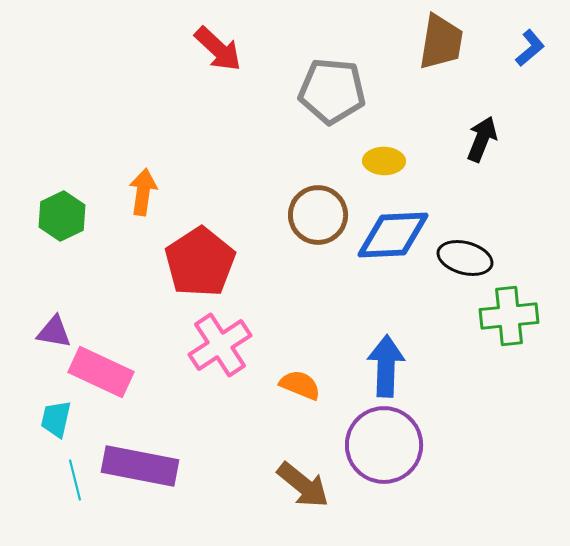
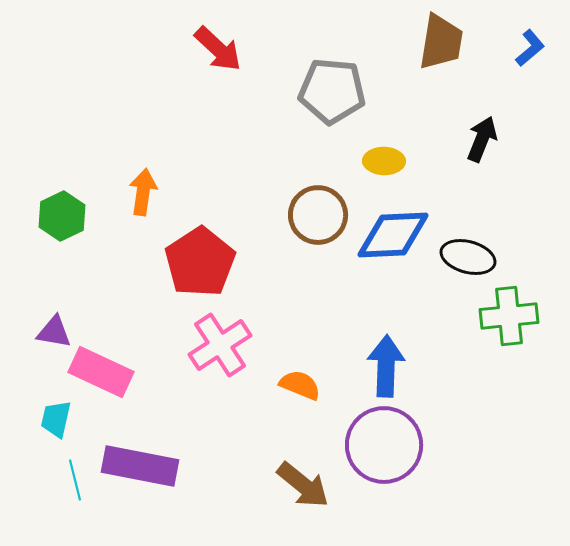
black ellipse: moved 3 px right, 1 px up
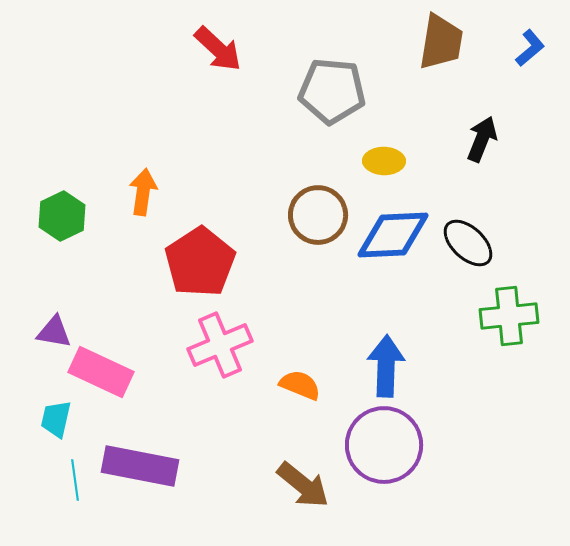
black ellipse: moved 14 px up; rotated 28 degrees clockwise
pink cross: rotated 10 degrees clockwise
cyan line: rotated 6 degrees clockwise
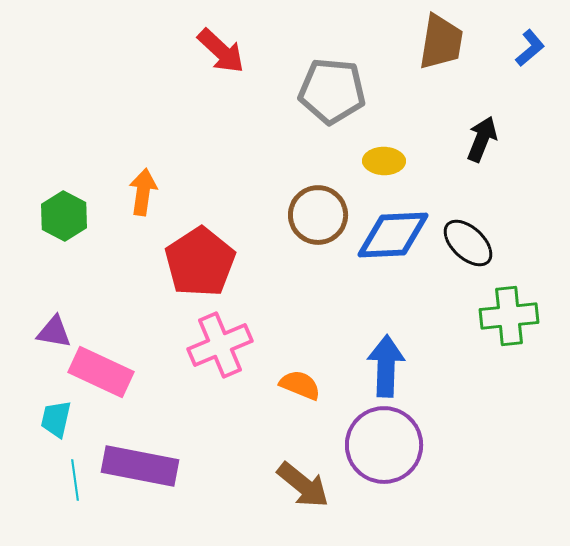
red arrow: moved 3 px right, 2 px down
green hexagon: moved 2 px right; rotated 6 degrees counterclockwise
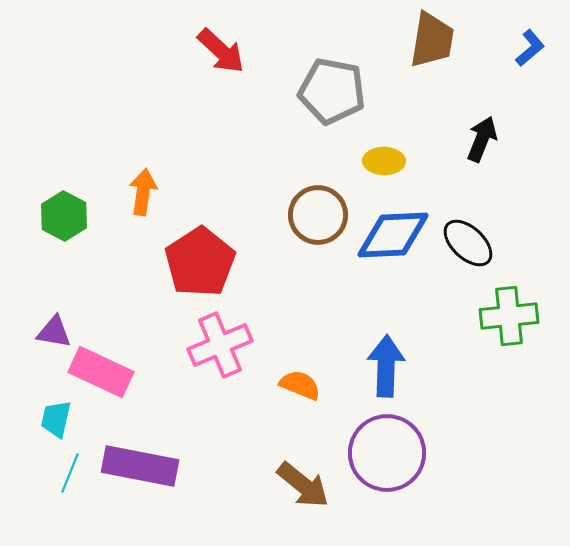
brown trapezoid: moved 9 px left, 2 px up
gray pentagon: rotated 6 degrees clockwise
purple circle: moved 3 px right, 8 px down
cyan line: moved 5 px left, 7 px up; rotated 30 degrees clockwise
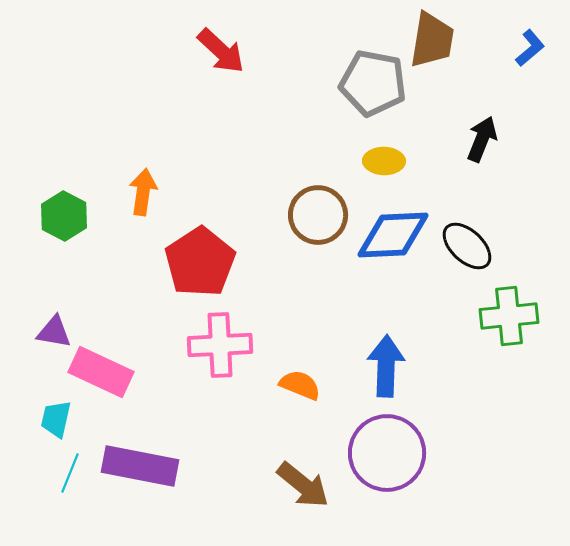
gray pentagon: moved 41 px right, 8 px up
black ellipse: moved 1 px left, 3 px down
pink cross: rotated 20 degrees clockwise
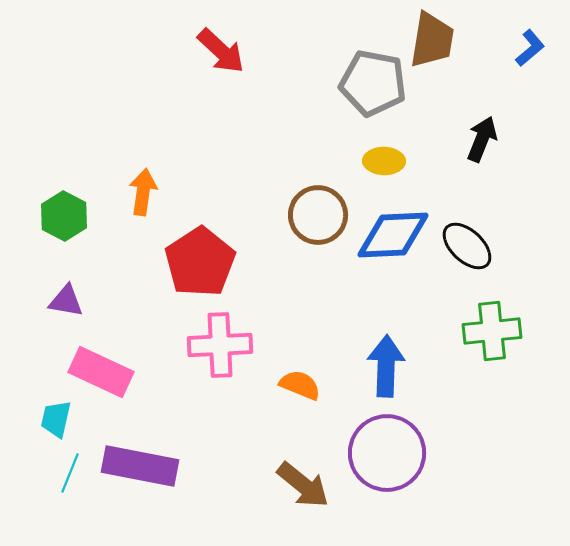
green cross: moved 17 px left, 15 px down
purple triangle: moved 12 px right, 31 px up
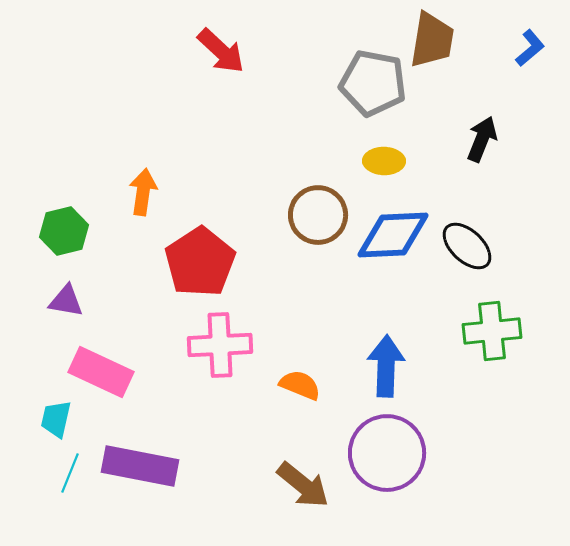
green hexagon: moved 15 px down; rotated 18 degrees clockwise
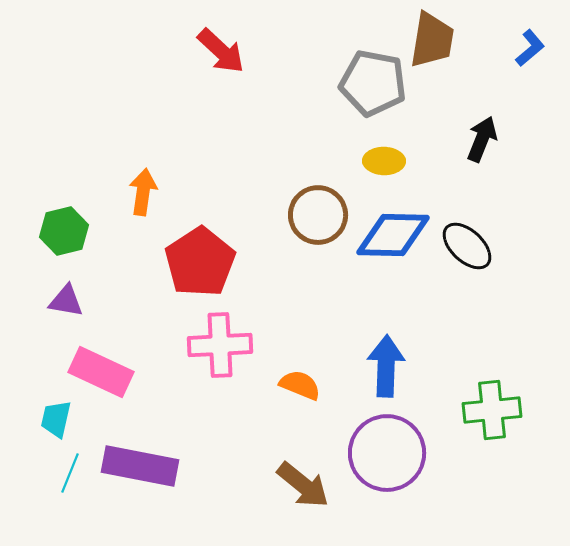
blue diamond: rotated 4 degrees clockwise
green cross: moved 79 px down
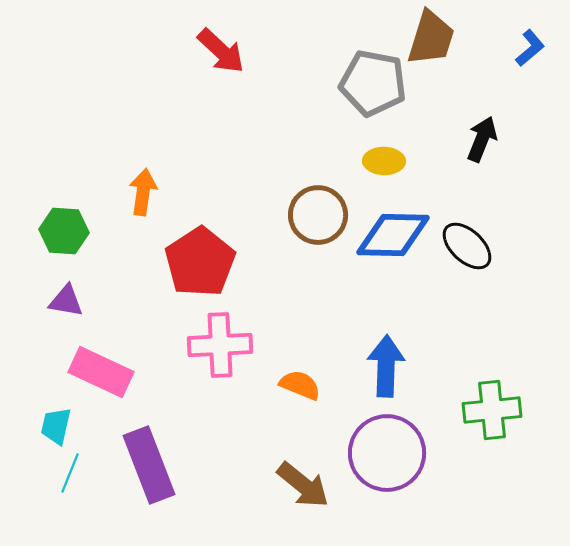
brown trapezoid: moved 1 px left, 2 px up; rotated 8 degrees clockwise
green hexagon: rotated 18 degrees clockwise
cyan trapezoid: moved 7 px down
purple rectangle: moved 9 px right, 1 px up; rotated 58 degrees clockwise
